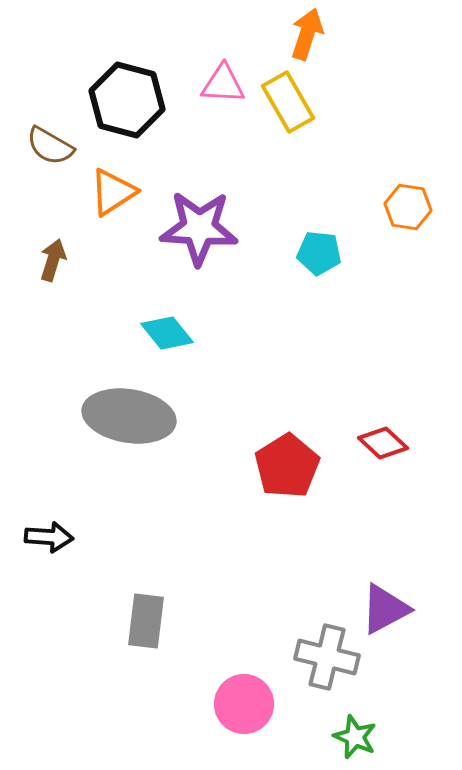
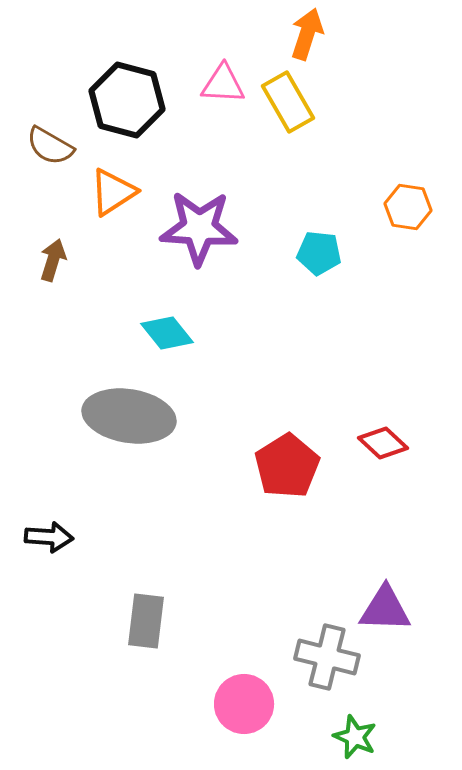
purple triangle: rotated 30 degrees clockwise
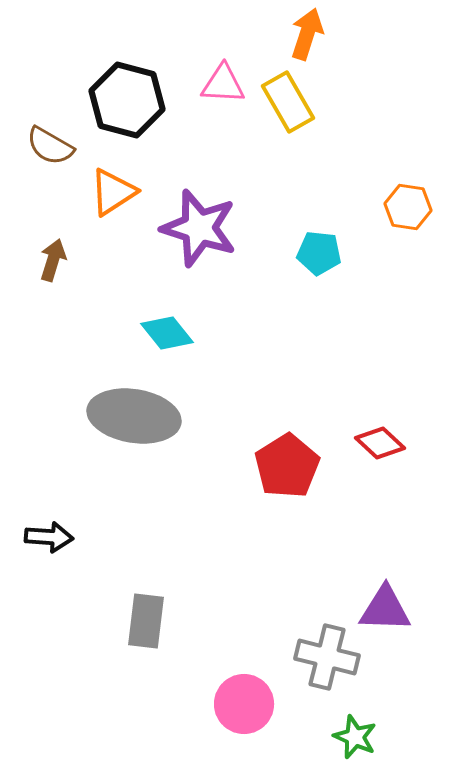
purple star: rotated 14 degrees clockwise
gray ellipse: moved 5 px right
red diamond: moved 3 px left
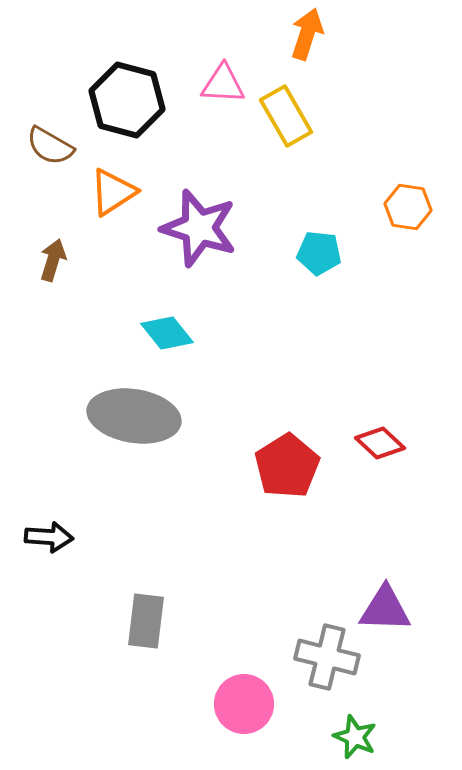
yellow rectangle: moved 2 px left, 14 px down
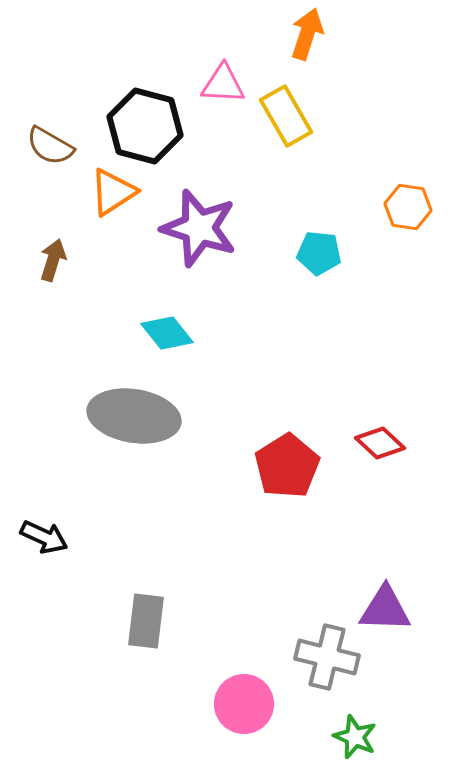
black hexagon: moved 18 px right, 26 px down
black arrow: moved 5 px left; rotated 21 degrees clockwise
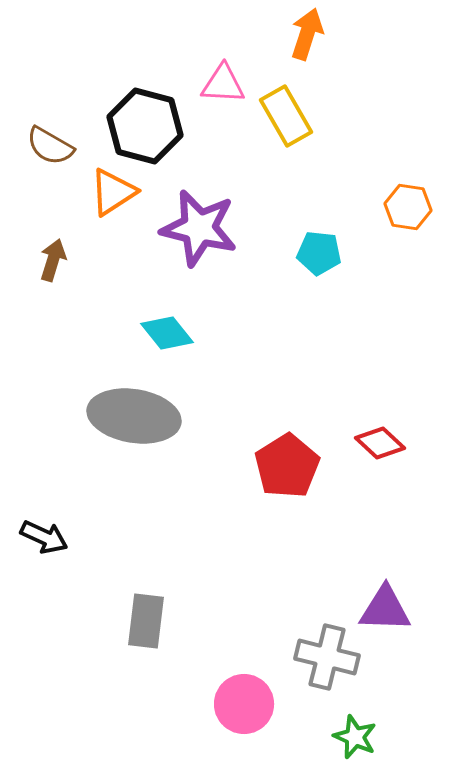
purple star: rotated 4 degrees counterclockwise
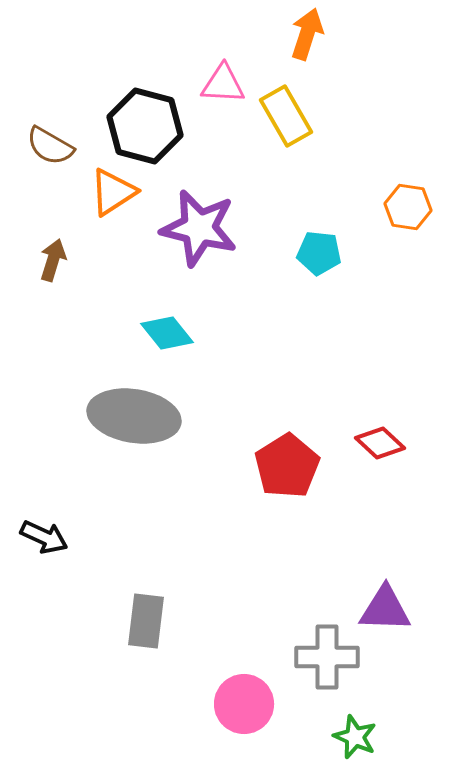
gray cross: rotated 14 degrees counterclockwise
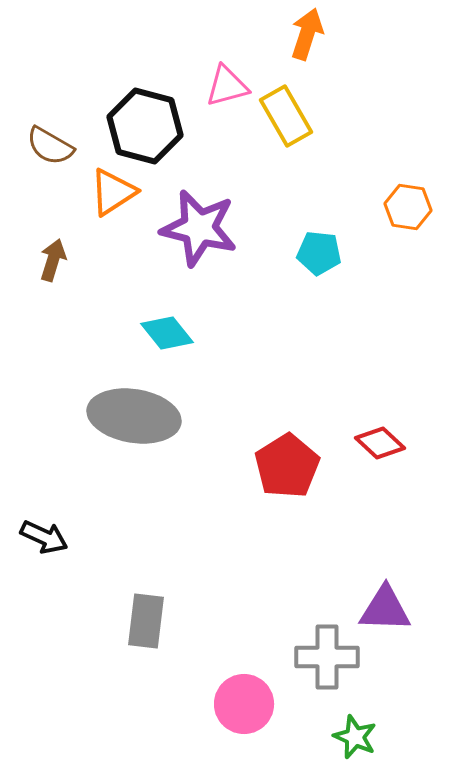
pink triangle: moved 4 px right, 2 px down; rotated 18 degrees counterclockwise
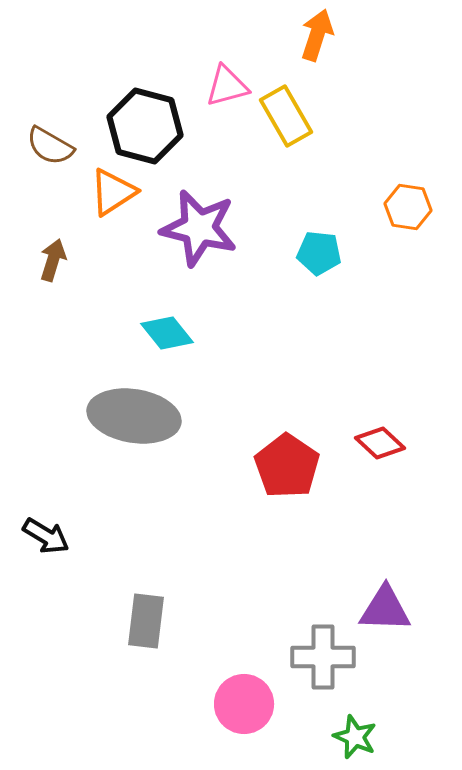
orange arrow: moved 10 px right, 1 px down
red pentagon: rotated 6 degrees counterclockwise
black arrow: moved 2 px right, 1 px up; rotated 6 degrees clockwise
gray cross: moved 4 px left
